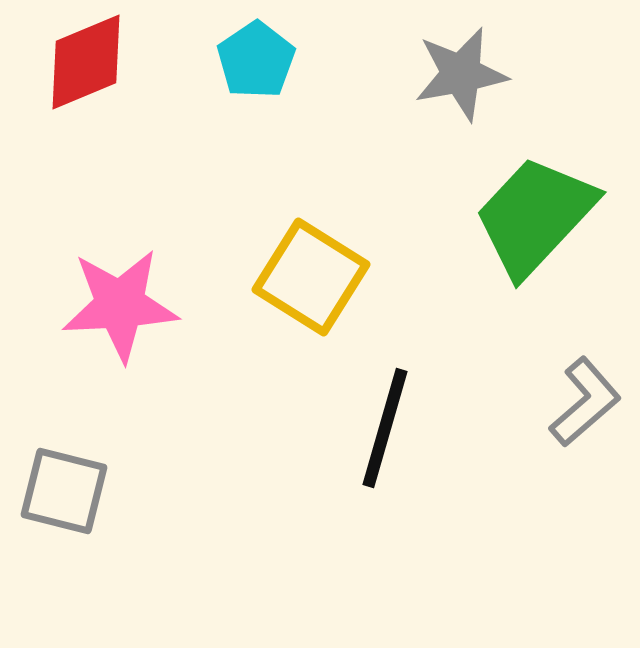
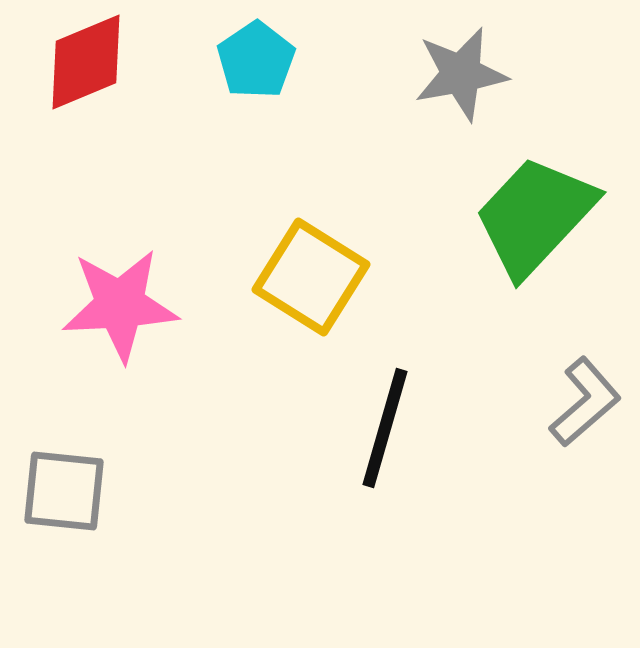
gray square: rotated 8 degrees counterclockwise
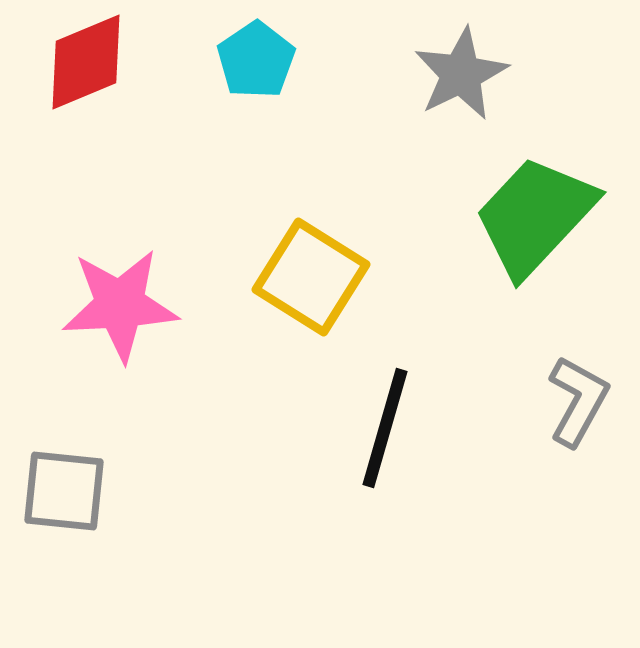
gray star: rotated 16 degrees counterclockwise
gray L-shape: moved 7 px left, 1 px up; rotated 20 degrees counterclockwise
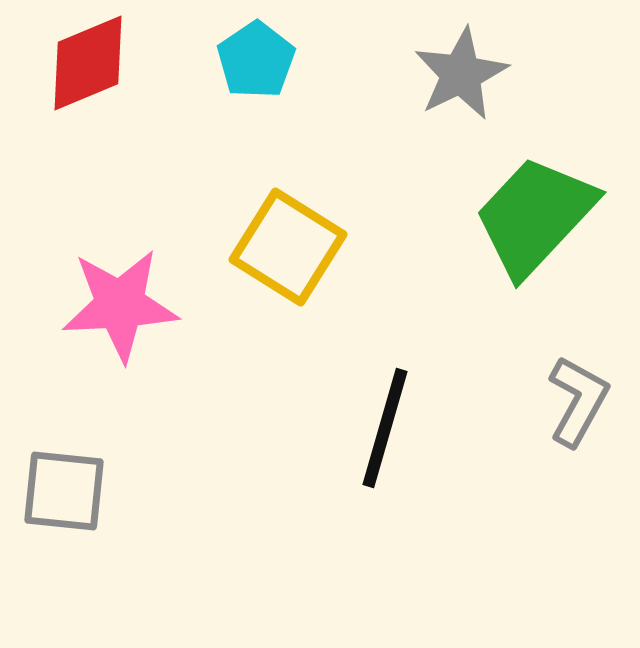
red diamond: moved 2 px right, 1 px down
yellow square: moved 23 px left, 30 px up
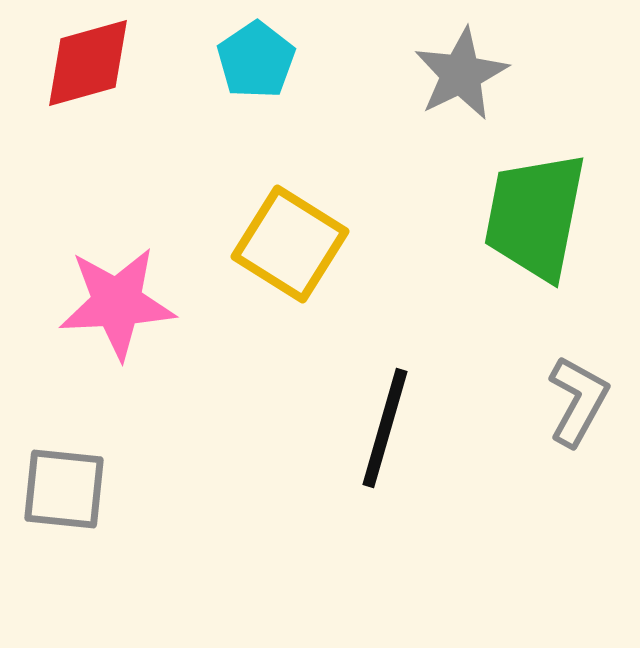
red diamond: rotated 7 degrees clockwise
green trapezoid: rotated 32 degrees counterclockwise
yellow square: moved 2 px right, 3 px up
pink star: moved 3 px left, 2 px up
gray square: moved 2 px up
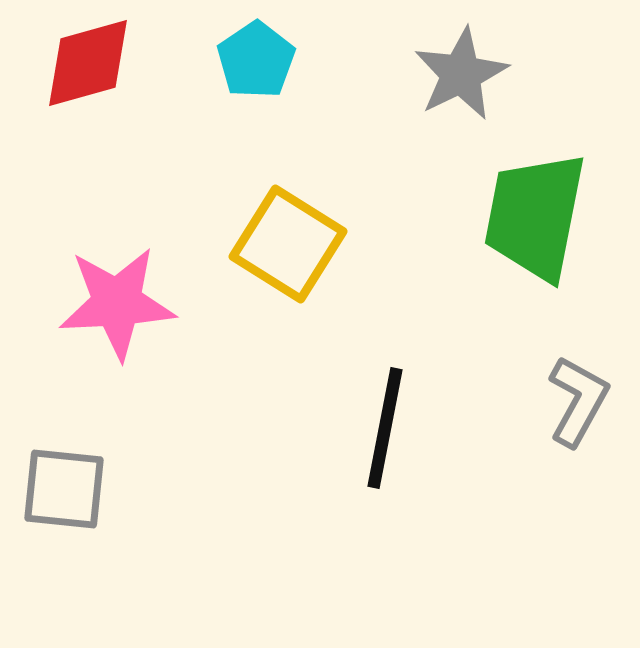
yellow square: moved 2 px left
black line: rotated 5 degrees counterclockwise
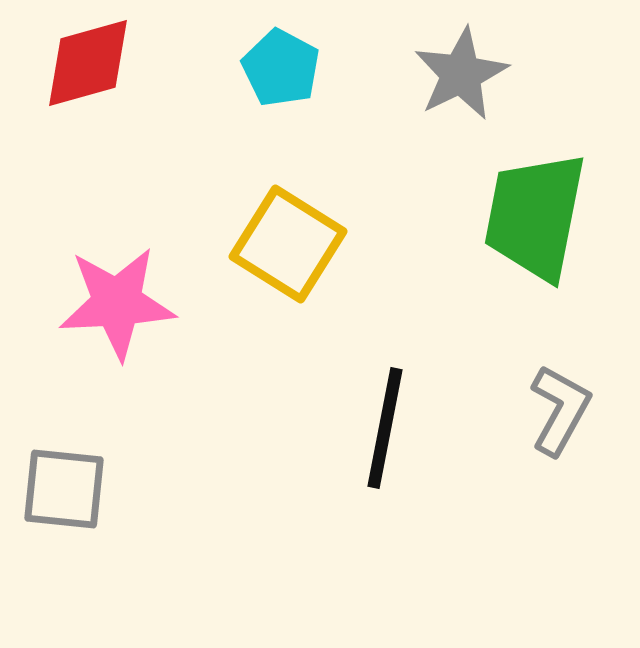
cyan pentagon: moved 25 px right, 8 px down; rotated 10 degrees counterclockwise
gray L-shape: moved 18 px left, 9 px down
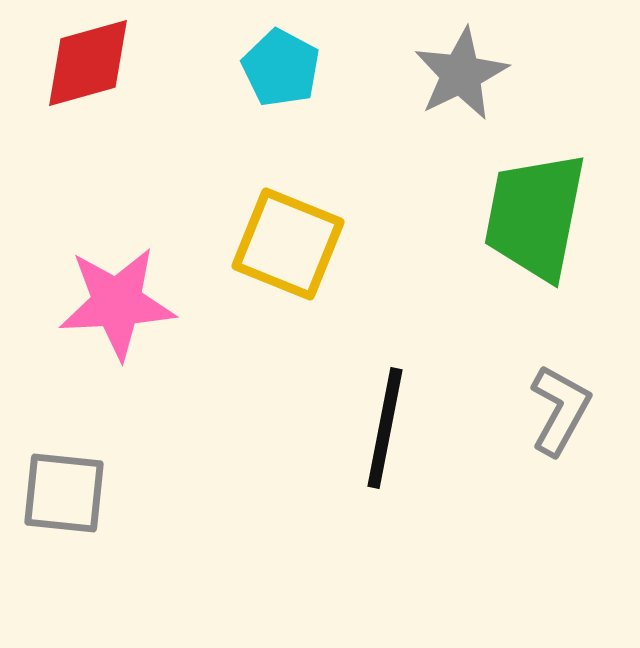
yellow square: rotated 10 degrees counterclockwise
gray square: moved 4 px down
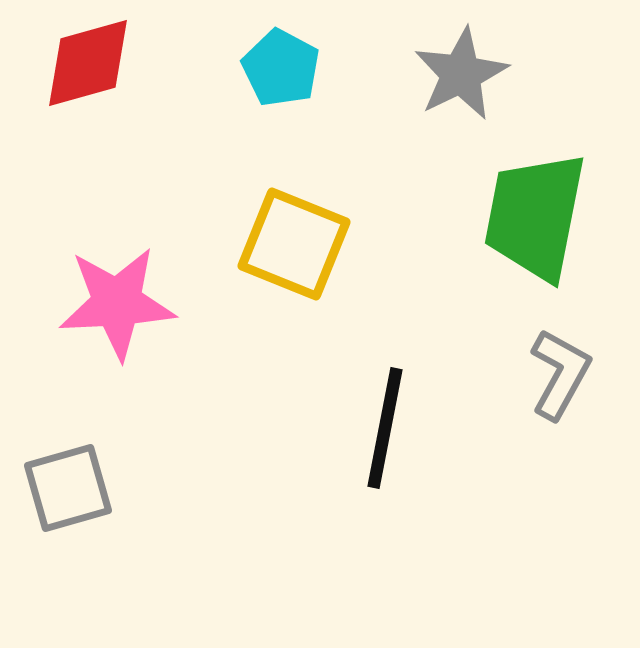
yellow square: moved 6 px right
gray L-shape: moved 36 px up
gray square: moved 4 px right, 5 px up; rotated 22 degrees counterclockwise
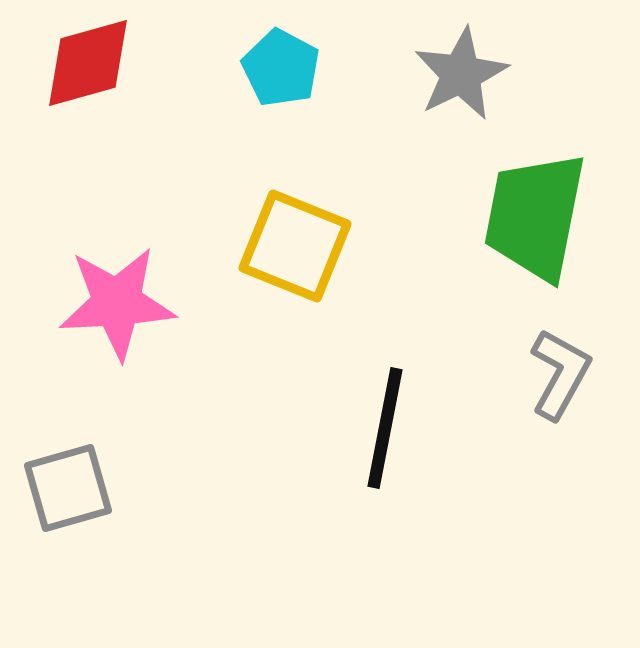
yellow square: moved 1 px right, 2 px down
